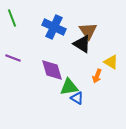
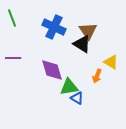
purple line: rotated 21 degrees counterclockwise
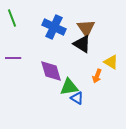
brown triangle: moved 2 px left, 3 px up
purple diamond: moved 1 px left, 1 px down
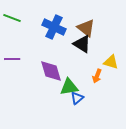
green line: rotated 48 degrees counterclockwise
brown triangle: rotated 18 degrees counterclockwise
purple line: moved 1 px left, 1 px down
yellow triangle: rotated 14 degrees counterclockwise
blue triangle: rotated 48 degrees clockwise
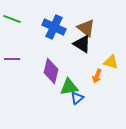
green line: moved 1 px down
purple diamond: rotated 30 degrees clockwise
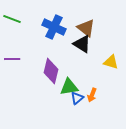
orange arrow: moved 5 px left, 19 px down
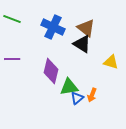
blue cross: moved 1 px left
